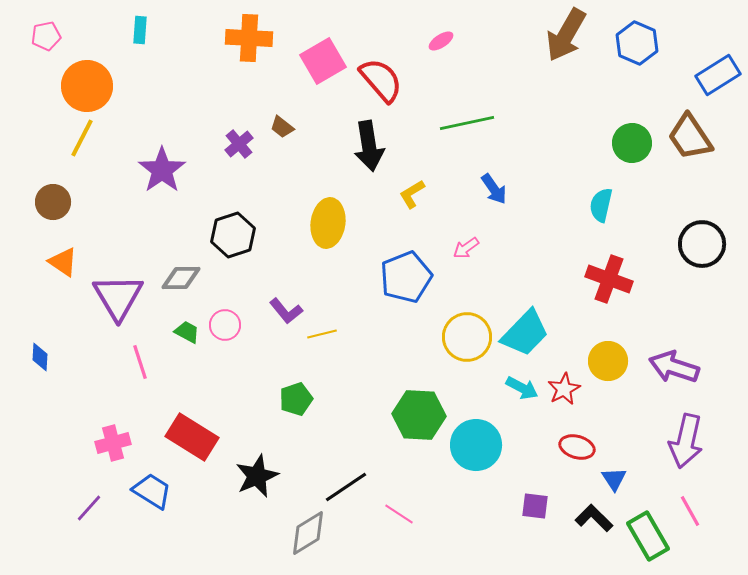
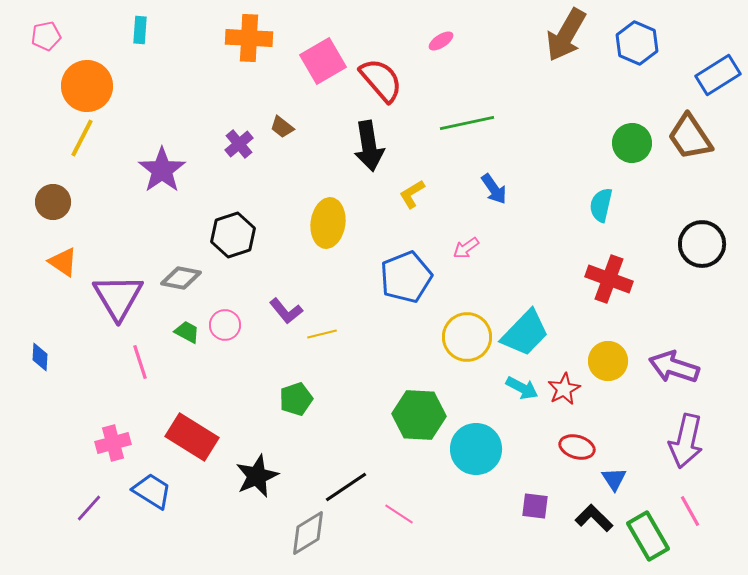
gray diamond at (181, 278): rotated 12 degrees clockwise
cyan circle at (476, 445): moved 4 px down
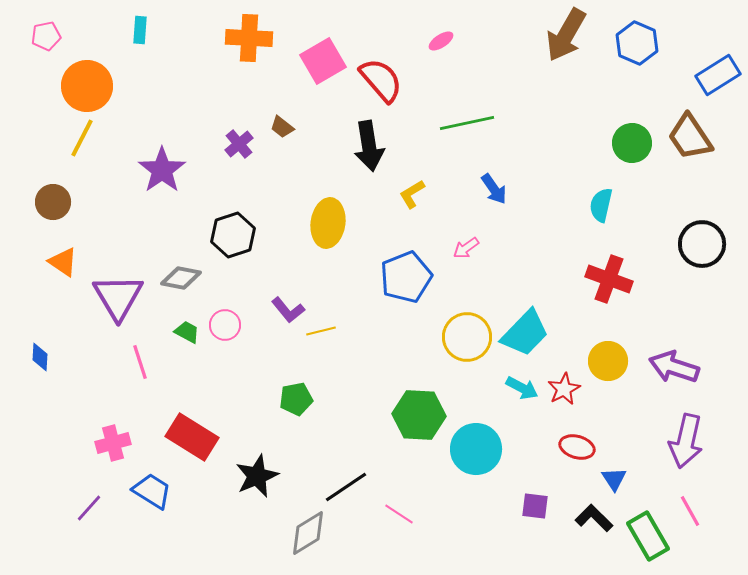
purple L-shape at (286, 311): moved 2 px right, 1 px up
yellow line at (322, 334): moved 1 px left, 3 px up
green pentagon at (296, 399): rotated 8 degrees clockwise
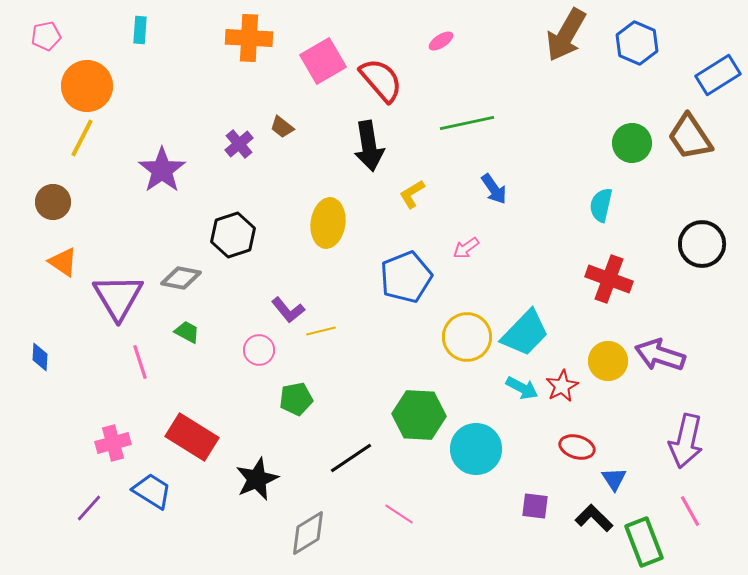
pink circle at (225, 325): moved 34 px right, 25 px down
purple arrow at (674, 367): moved 14 px left, 12 px up
red star at (564, 389): moved 2 px left, 3 px up
black star at (257, 476): moved 3 px down
black line at (346, 487): moved 5 px right, 29 px up
green rectangle at (648, 536): moved 4 px left, 6 px down; rotated 9 degrees clockwise
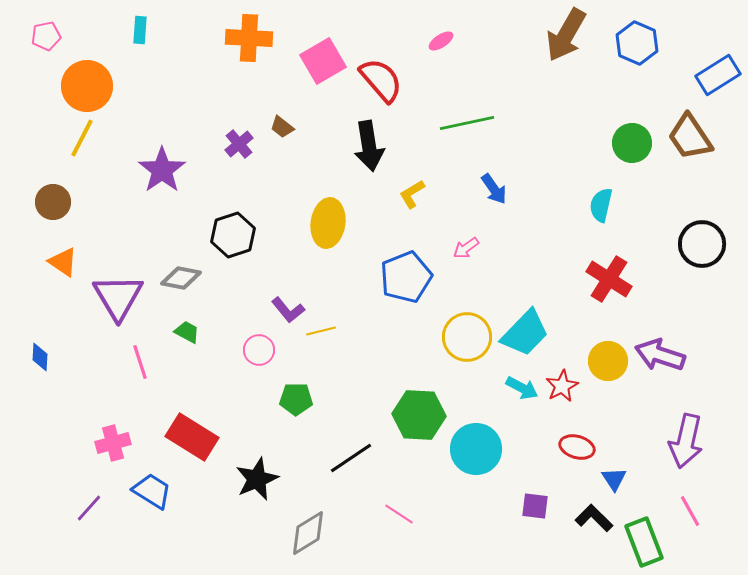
red cross at (609, 279): rotated 12 degrees clockwise
green pentagon at (296, 399): rotated 12 degrees clockwise
